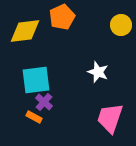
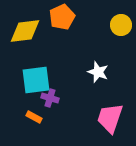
purple cross: moved 6 px right, 4 px up; rotated 24 degrees counterclockwise
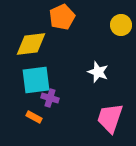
yellow diamond: moved 6 px right, 13 px down
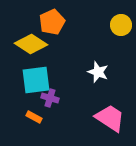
orange pentagon: moved 10 px left, 5 px down
yellow diamond: rotated 40 degrees clockwise
pink trapezoid: rotated 104 degrees clockwise
